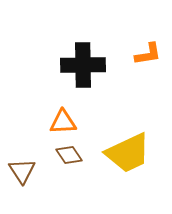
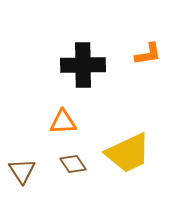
brown diamond: moved 4 px right, 9 px down
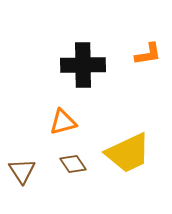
orange triangle: rotated 12 degrees counterclockwise
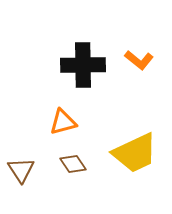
orange L-shape: moved 9 px left, 6 px down; rotated 48 degrees clockwise
yellow trapezoid: moved 7 px right
brown triangle: moved 1 px left, 1 px up
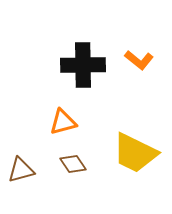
yellow trapezoid: rotated 51 degrees clockwise
brown triangle: rotated 48 degrees clockwise
